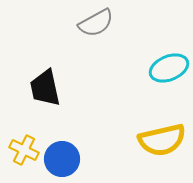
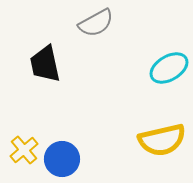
cyan ellipse: rotated 9 degrees counterclockwise
black trapezoid: moved 24 px up
yellow cross: rotated 24 degrees clockwise
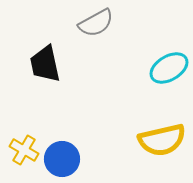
yellow cross: rotated 20 degrees counterclockwise
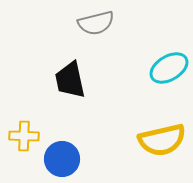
gray semicircle: rotated 15 degrees clockwise
black trapezoid: moved 25 px right, 16 px down
yellow cross: moved 14 px up; rotated 28 degrees counterclockwise
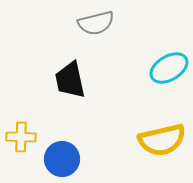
yellow cross: moved 3 px left, 1 px down
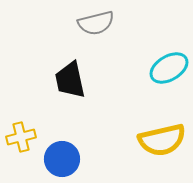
yellow cross: rotated 16 degrees counterclockwise
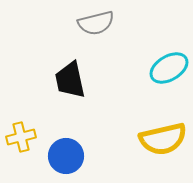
yellow semicircle: moved 1 px right, 1 px up
blue circle: moved 4 px right, 3 px up
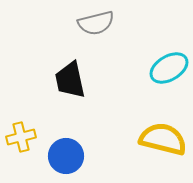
yellow semicircle: rotated 153 degrees counterclockwise
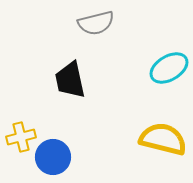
blue circle: moved 13 px left, 1 px down
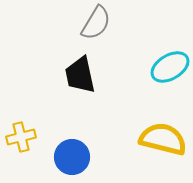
gray semicircle: rotated 45 degrees counterclockwise
cyan ellipse: moved 1 px right, 1 px up
black trapezoid: moved 10 px right, 5 px up
blue circle: moved 19 px right
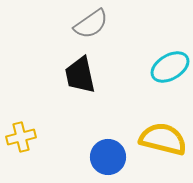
gray semicircle: moved 5 px left, 1 px down; rotated 24 degrees clockwise
blue circle: moved 36 px right
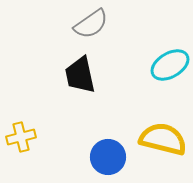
cyan ellipse: moved 2 px up
